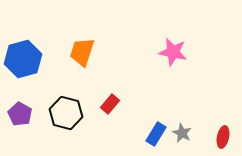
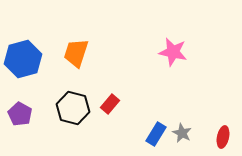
orange trapezoid: moved 6 px left, 1 px down
black hexagon: moved 7 px right, 5 px up
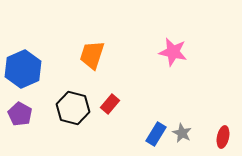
orange trapezoid: moved 16 px right, 2 px down
blue hexagon: moved 10 px down; rotated 9 degrees counterclockwise
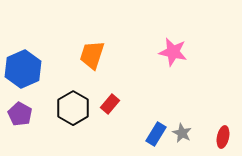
black hexagon: rotated 16 degrees clockwise
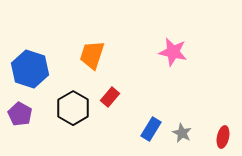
blue hexagon: moved 7 px right; rotated 18 degrees counterclockwise
red rectangle: moved 7 px up
blue rectangle: moved 5 px left, 5 px up
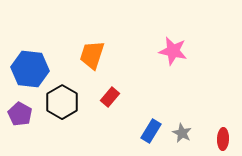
pink star: moved 1 px up
blue hexagon: rotated 12 degrees counterclockwise
black hexagon: moved 11 px left, 6 px up
blue rectangle: moved 2 px down
red ellipse: moved 2 px down; rotated 10 degrees counterclockwise
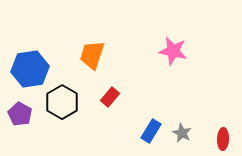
blue hexagon: rotated 15 degrees counterclockwise
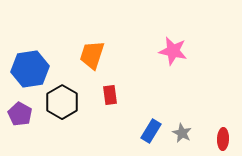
red rectangle: moved 2 px up; rotated 48 degrees counterclockwise
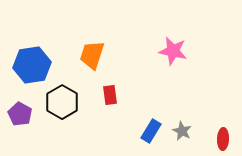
blue hexagon: moved 2 px right, 4 px up
gray star: moved 2 px up
